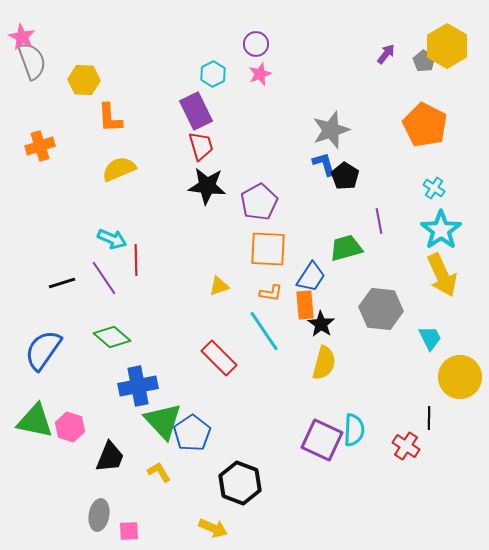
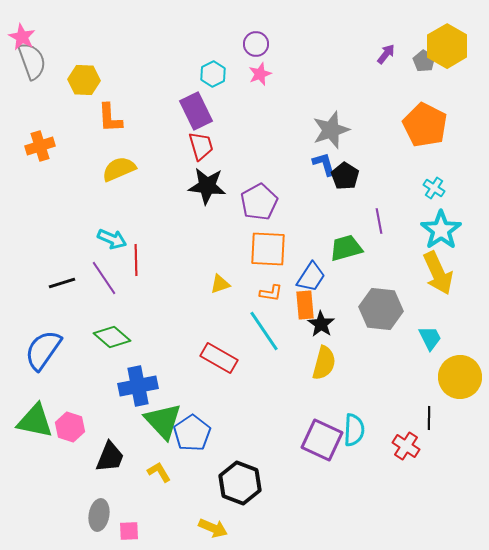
yellow arrow at (442, 275): moved 4 px left, 2 px up
yellow triangle at (219, 286): moved 1 px right, 2 px up
red rectangle at (219, 358): rotated 15 degrees counterclockwise
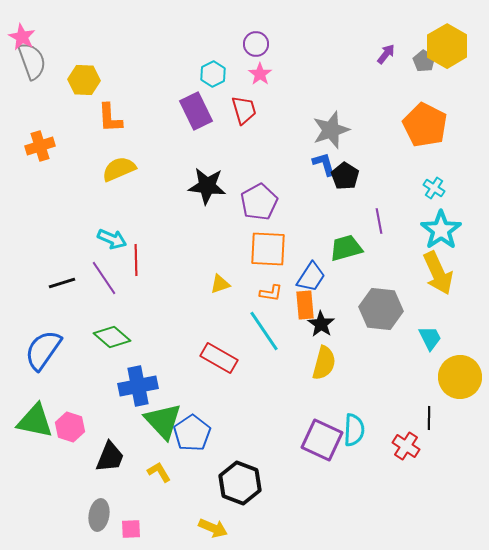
pink star at (260, 74): rotated 15 degrees counterclockwise
red trapezoid at (201, 146): moved 43 px right, 36 px up
pink square at (129, 531): moved 2 px right, 2 px up
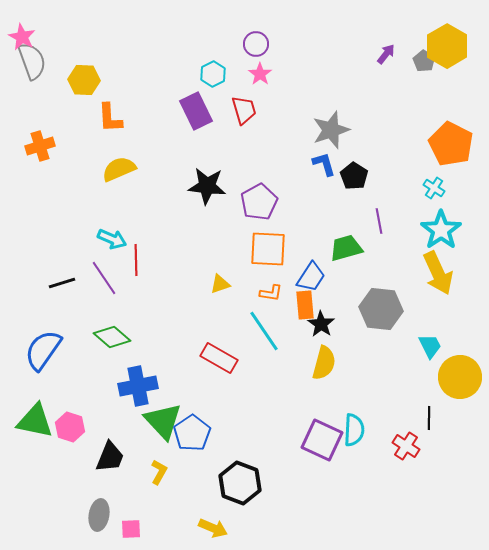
orange pentagon at (425, 125): moved 26 px right, 19 px down
black pentagon at (345, 176): moved 9 px right
cyan trapezoid at (430, 338): moved 8 px down
yellow L-shape at (159, 472): rotated 60 degrees clockwise
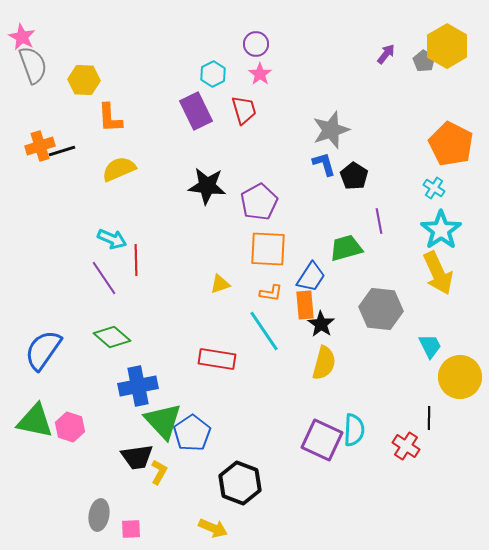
gray semicircle at (32, 61): moved 1 px right, 4 px down
black line at (62, 283): moved 132 px up
red rectangle at (219, 358): moved 2 px left, 1 px down; rotated 21 degrees counterclockwise
black trapezoid at (110, 457): moved 27 px right; rotated 60 degrees clockwise
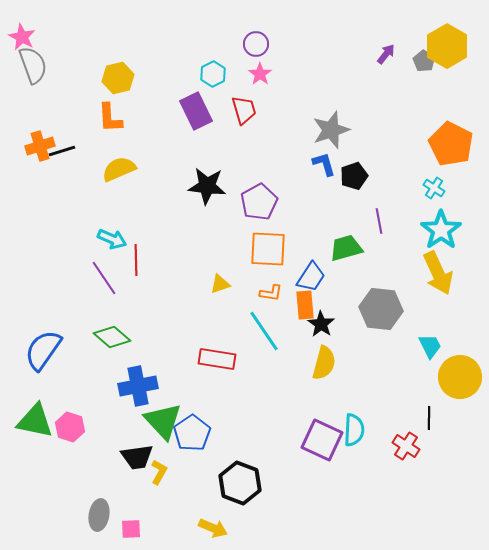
yellow hexagon at (84, 80): moved 34 px right, 2 px up; rotated 16 degrees counterclockwise
black pentagon at (354, 176): rotated 20 degrees clockwise
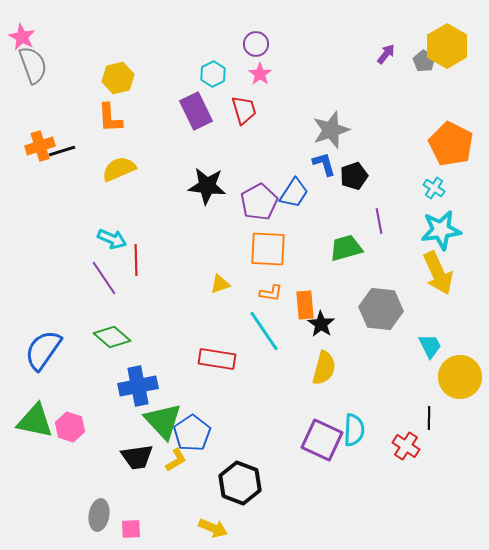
cyan star at (441, 230): rotated 27 degrees clockwise
blue trapezoid at (311, 277): moved 17 px left, 84 px up
yellow semicircle at (324, 363): moved 5 px down
yellow L-shape at (159, 472): moved 17 px right, 12 px up; rotated 30 degrees clockwise
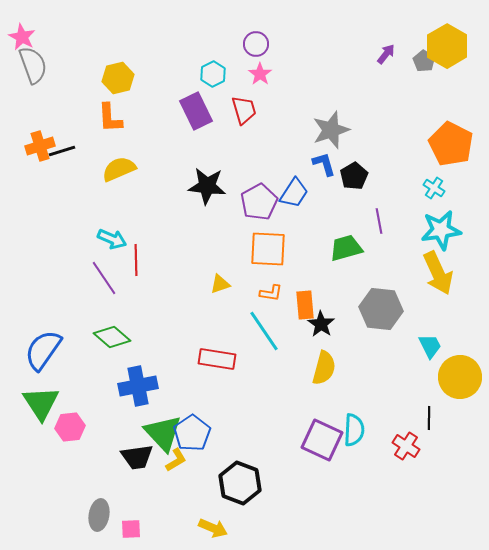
black pentagon at (354, 176): rotated 12 degrees counterclockwise
green triangle at (35, 421): moved 6 px right, 18 px up; rotated 45 degrees clockwise
green triangle at (163, 421): moved 12 px down
pink hexagon at (70, 427): rotated 24 degrees counterclockwise
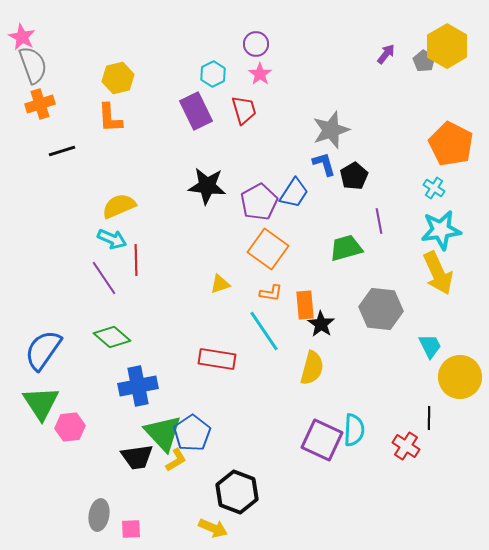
orange cross at (40, 146): moved 42 px up
yellow semicircle at (119, 169): moved 37 px down
orange square at (268, 249): rotated 33 degrees clockwise
yellow semicircle at (324, 368): moved 12 px left
black hexagon at (240, 483): moved 3 px left, 9 px down
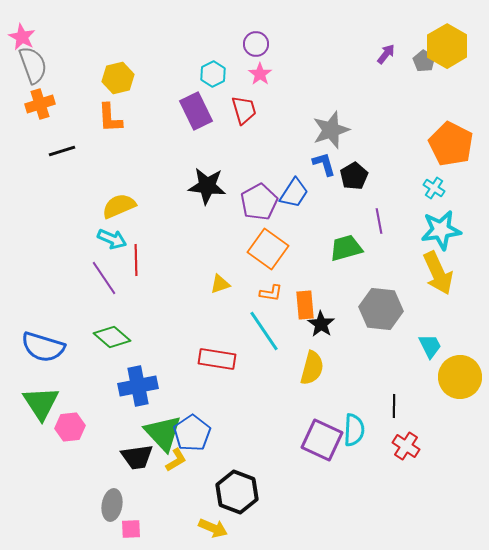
blue semicircle at (43, 350): moved 3 px up; rotated 108 degrees counterclockwise
black line at (429, 418): moved 35 px left, 12 px up
gray ellipse at (99, 515): moved 13 px right, 10 px up
